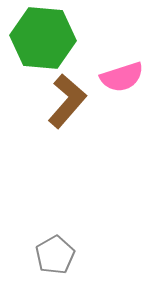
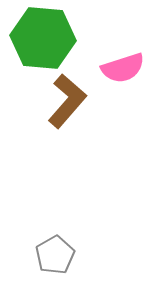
pink semicircle: moved 1 px right, 9 px up
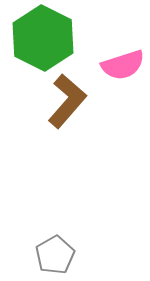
green hexagon: rotated 22 degrees clockwise
pink semicircle: moved 3 px up
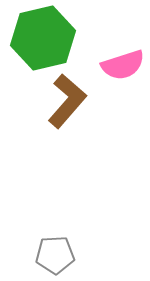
green hexagon: rotated 20 degrees clockwise
gray pentagon: rotated 27 degrees clockwise
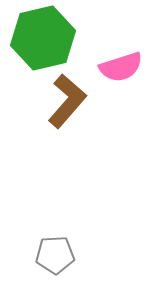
pink semicircle: moved 2 px left, 2 px down
